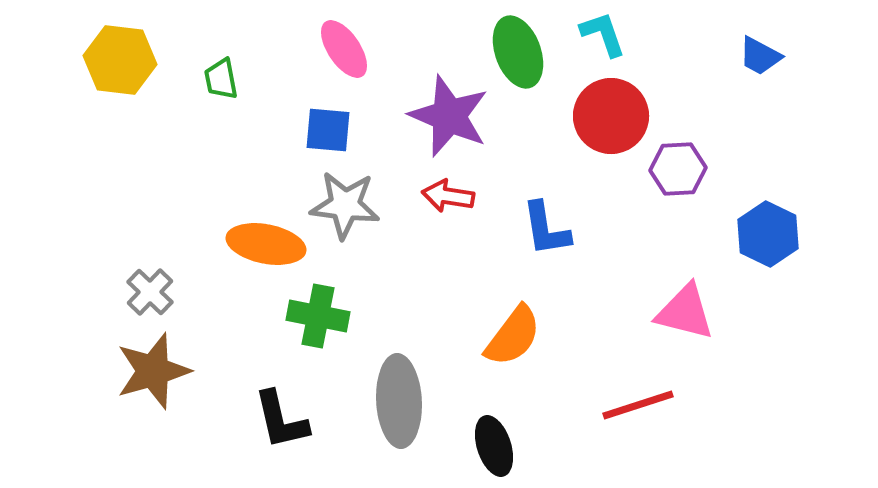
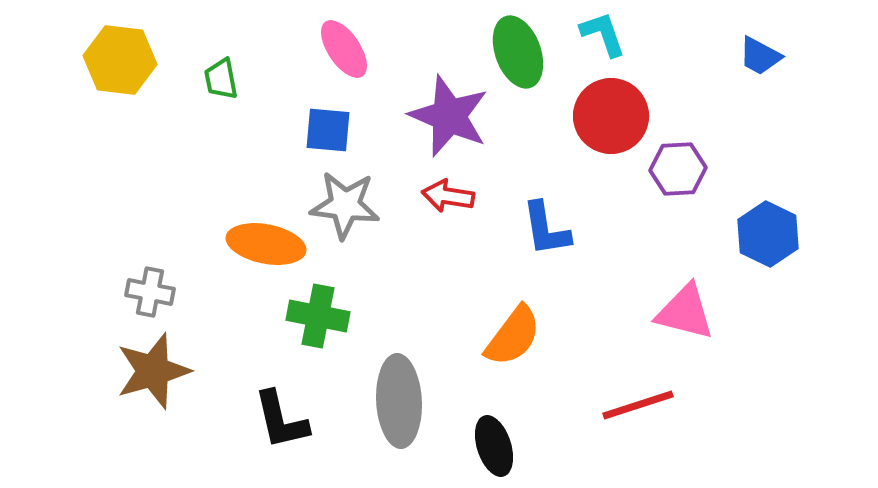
gray cross: rotated 33 degrees counterclockwise
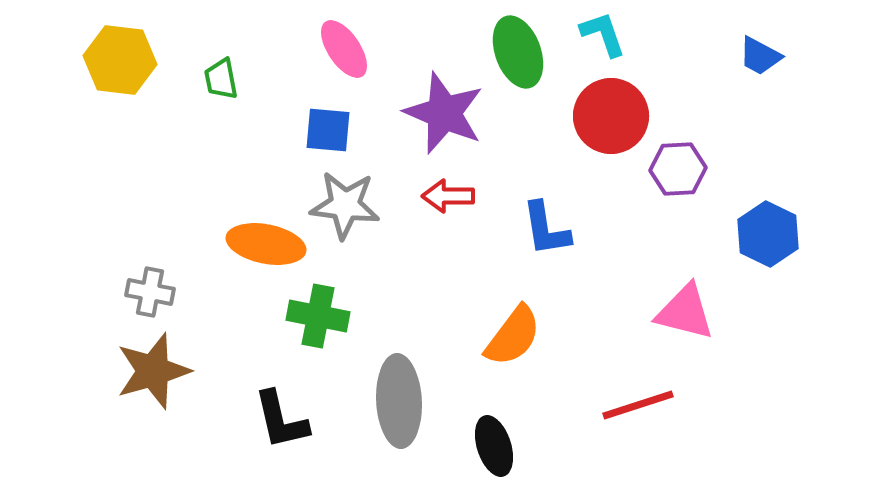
purple star: moved 5 px left, 3 px up
red arrow: rotated 9 degrees counterclockwise
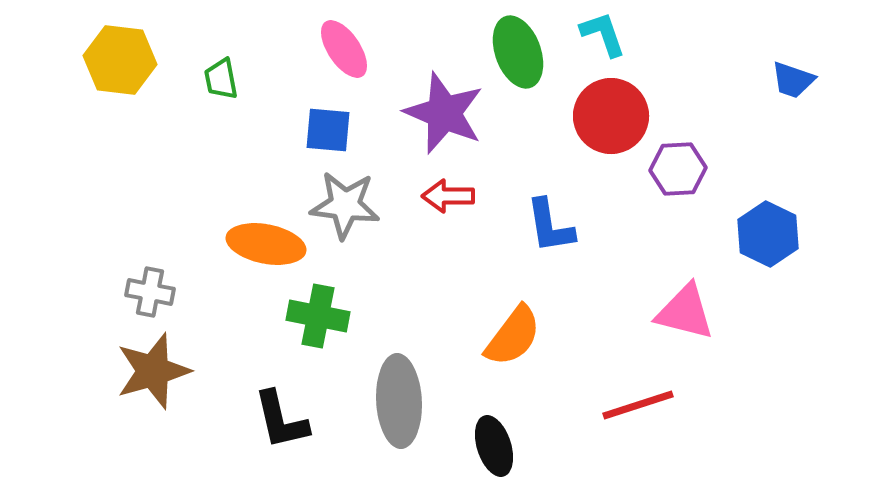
blue trapezoid: moved 33 px right, 24 px down; rotated 9 degrees counterclockwise
blue L-shape: moved 4 px right, 3 px up
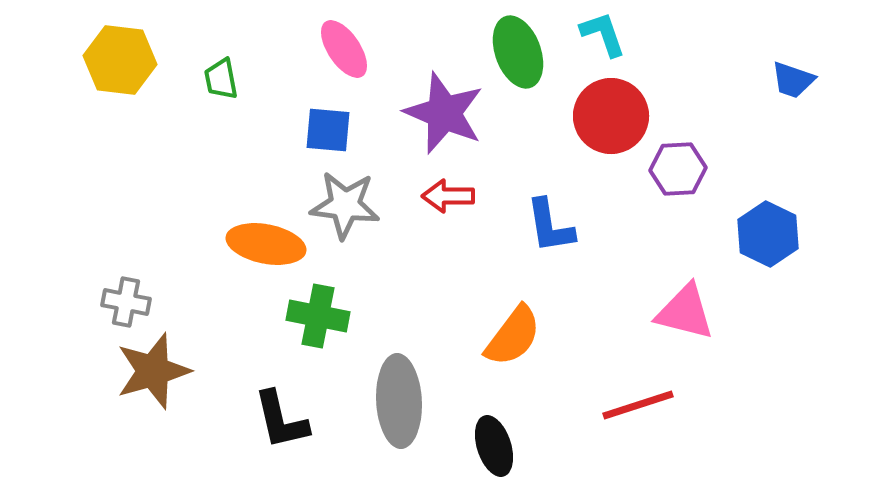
gray cross: moved 24 px left, 10 px down
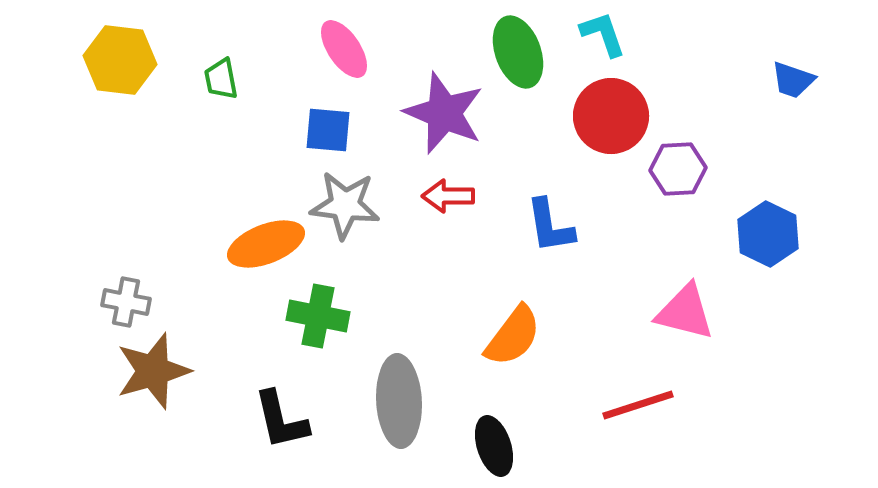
orange ellipse: rotated 32 degrees counterclockwise
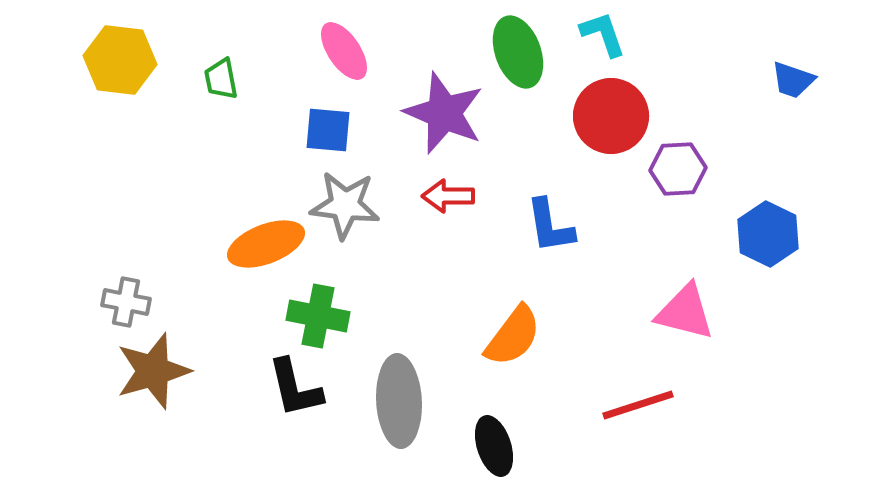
pink ellipse: moved 2 px down
black L-shape: moved 14 px right, 32 px up
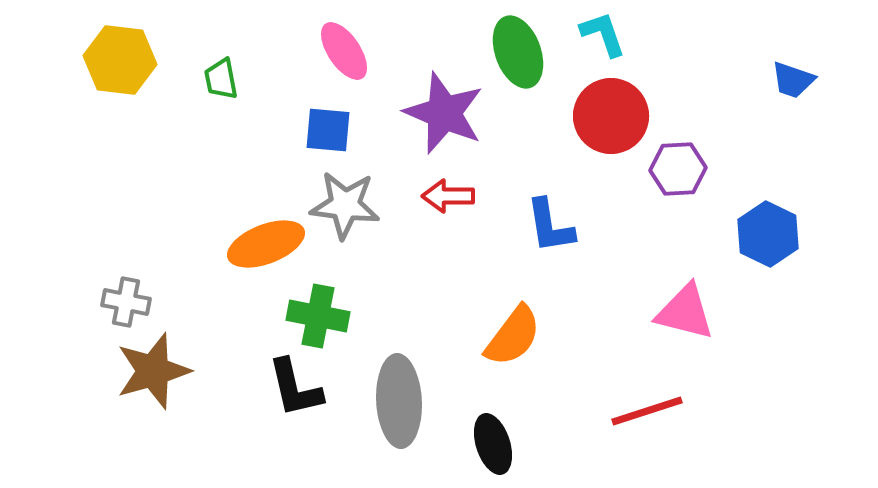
red line: moved 9 px right, 6 px down
black ellipse: moved 1 px left, 2 px up
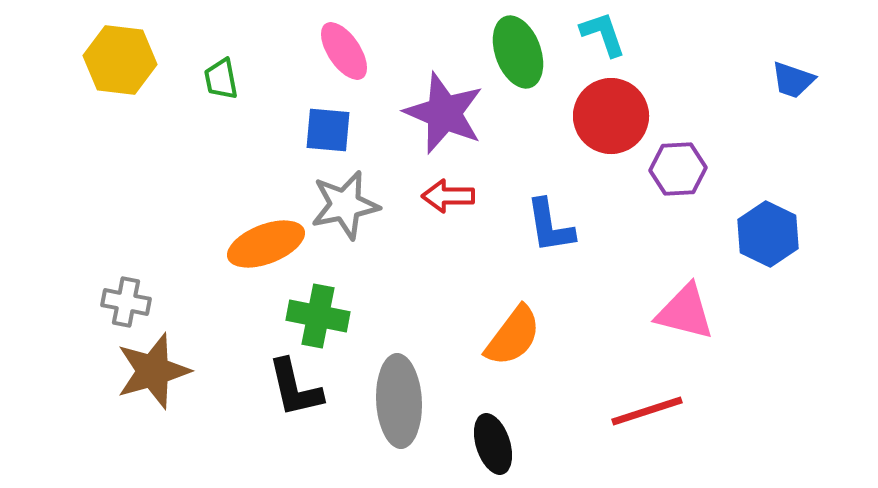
gray star: rotated 18 degrees counterclockwise
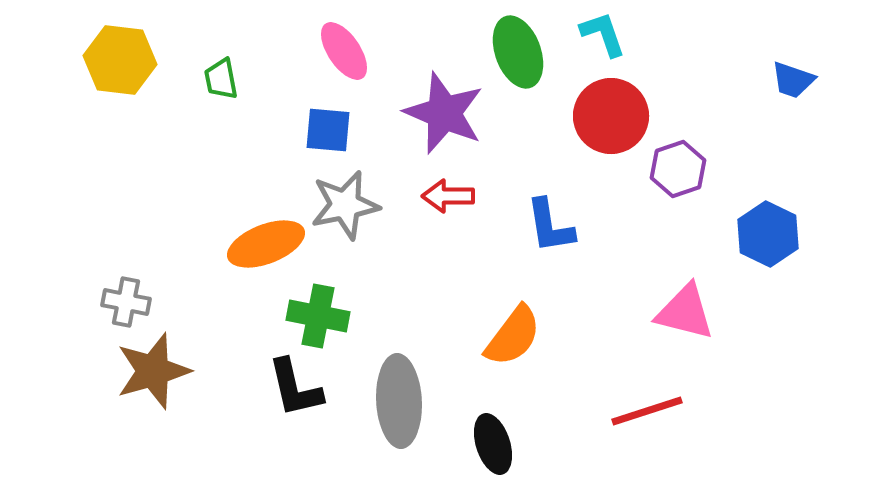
purple hexagon: rotated 16 degrees counterclockwise
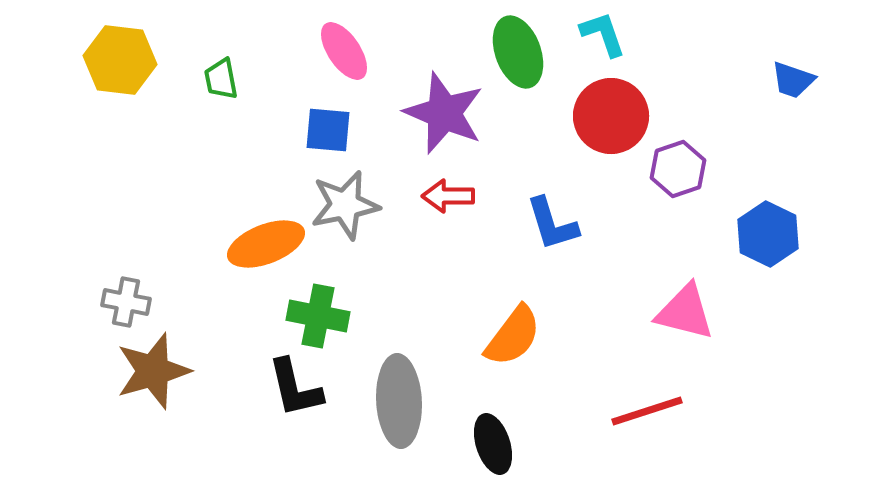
blue L-shape: moved 2 px right, 2 px up; rotated 8 degrees counterclockwise
